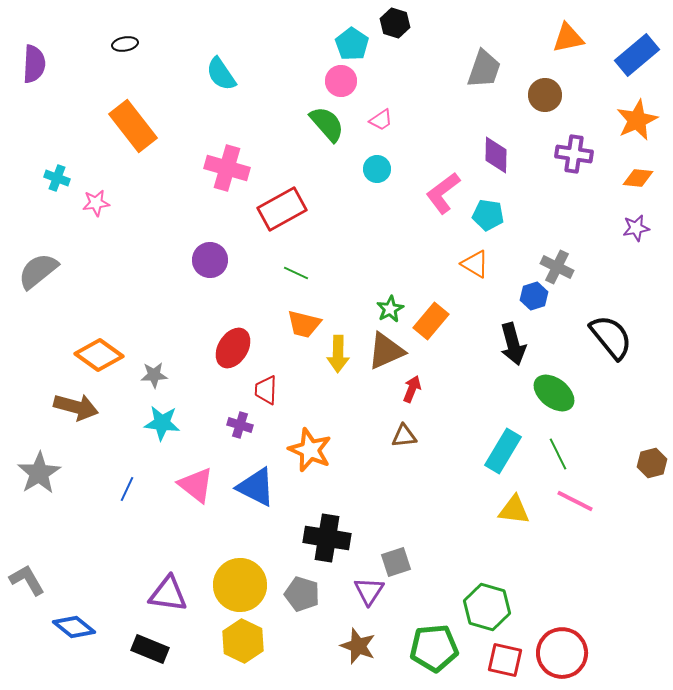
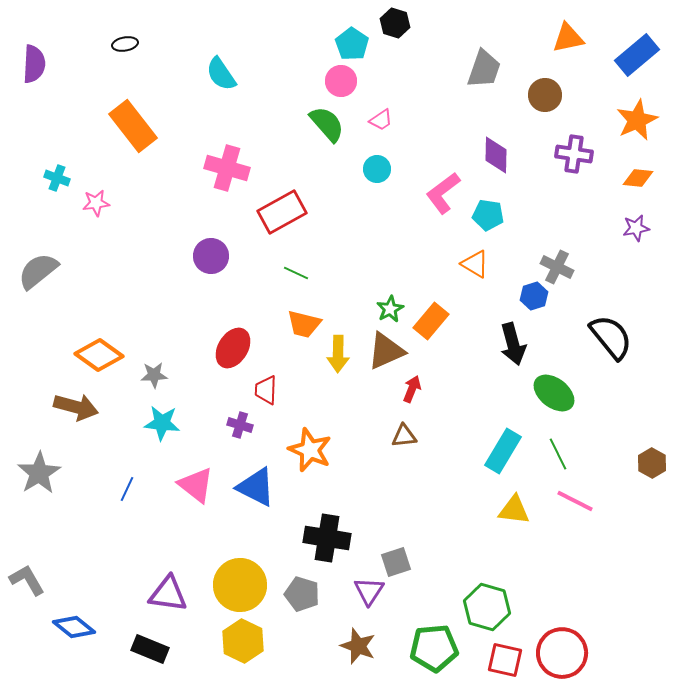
red rectangle at (282, 209): moved 3 px down
purple circle at (210, 260): moved 1 px right, 4 px up
brown hexagon at (652, 463): rotated 16 degrees counterclockwise
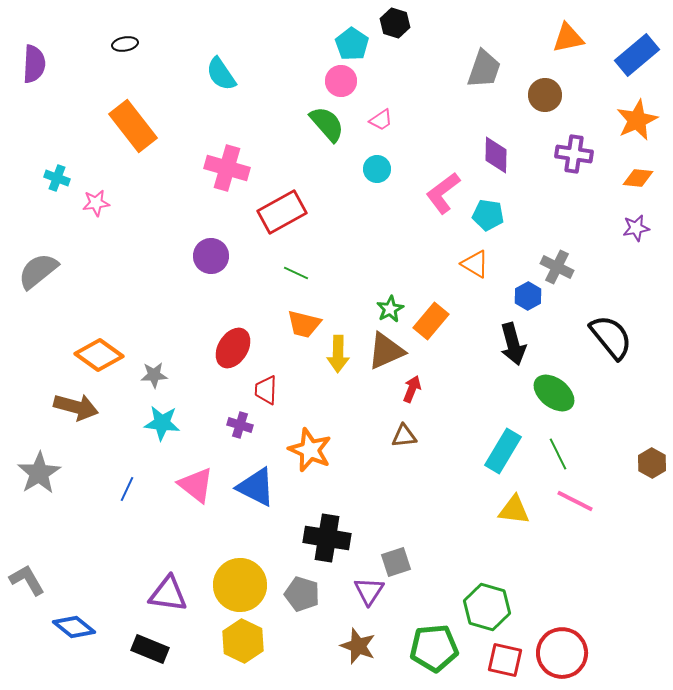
blue hexagon at (534, 296): moved 6 px left; rotated 12 degrees counterclockwise
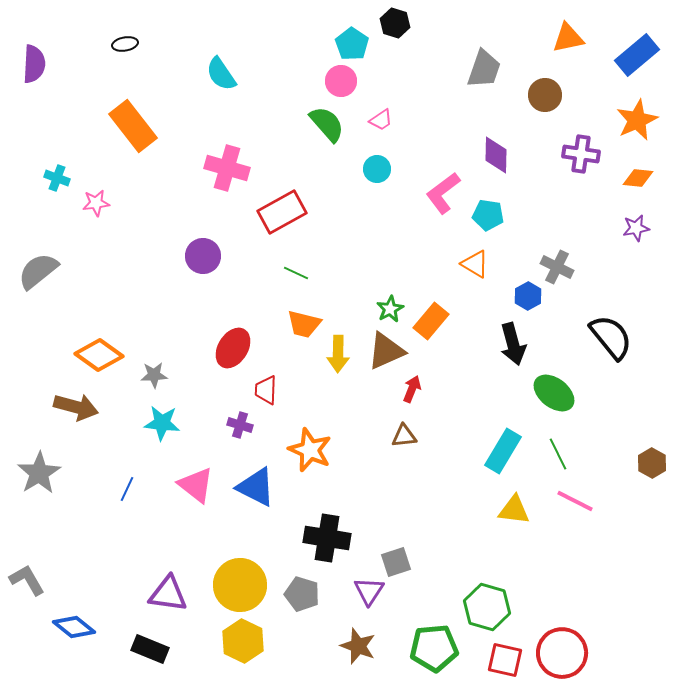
purple cross at (574, 154): moved 7 px right
purple circle at (211, 256): moved 8 px left
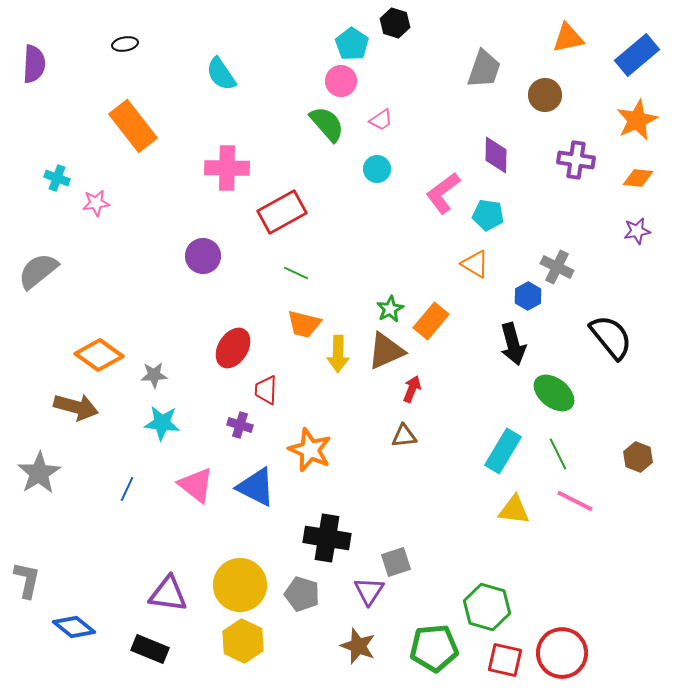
purple cross at (581, 154): moved 5 px left, 6 px down
pink cross at (227, 168): rotated 15 degrees counterclockwise
purple star at (636, 228): moved 1 px right, 3 px down
brown hexagon at (652, 463): moved 14 px left, 6 px up; rotated 8 degrees counterclockwise
gray L-shape at (27, 580): rotated 42 degrees clockwise
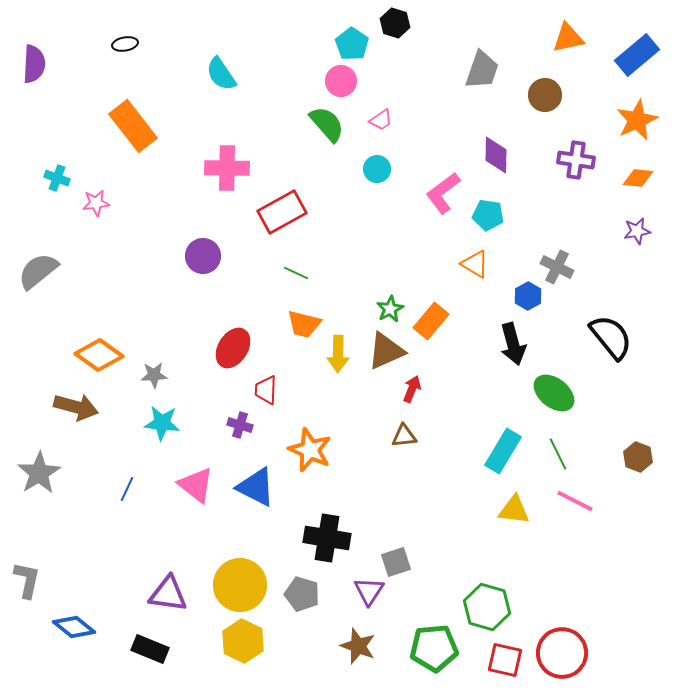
gray trapezoid at (484, 69): moved 2 px left, 1 px down
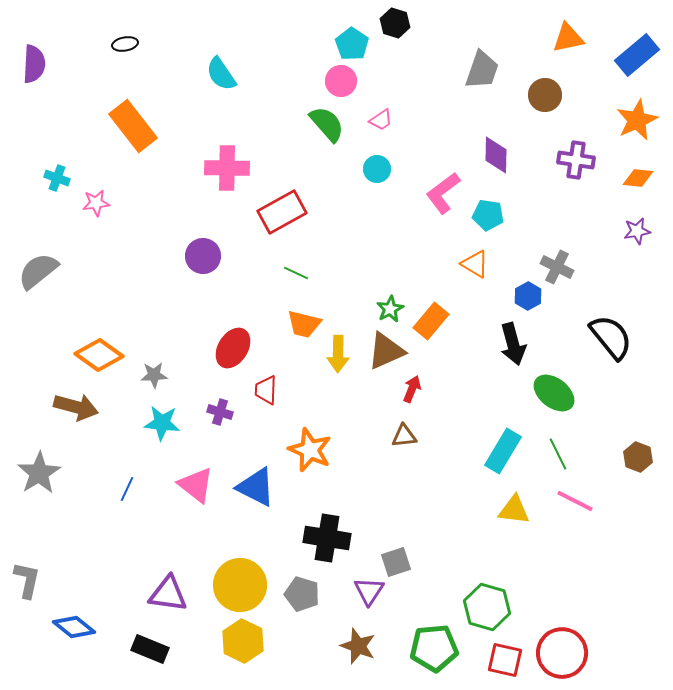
purple cross at (240, 425): moved 20 px left, 13 px up
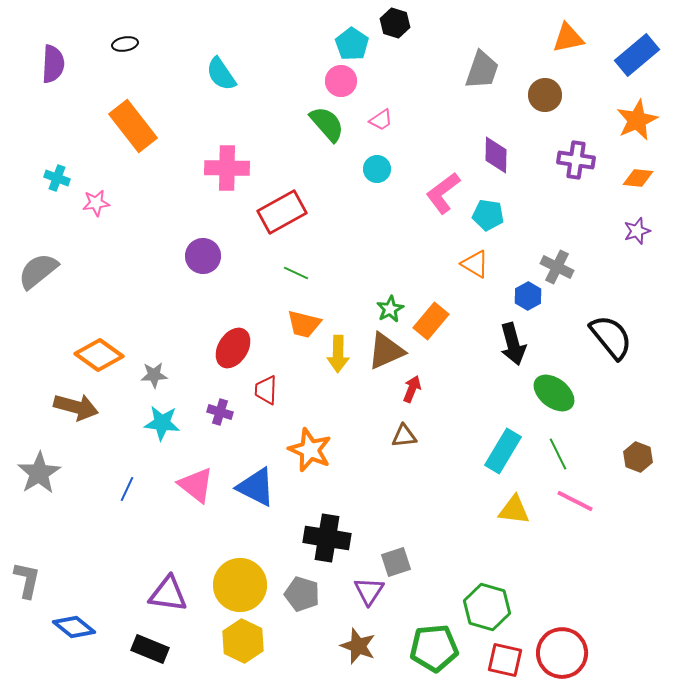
purple semicircle at (34, 64): moved 19 px right
purple star at (637, 231): rotated 8 degrees counterclockwise
